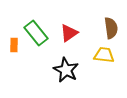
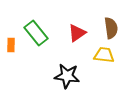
red triangle: moved 8 px right
orange rectangle: moved 3 px left
black star: moved 1 px right, 6 px down; rotated 20 degrees counterclockwise
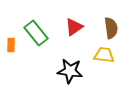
red triangle: moved 3 px left, 6 px up
black star: moved 3 px right, 5 px up
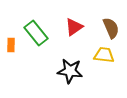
brown semicircle: rotated 15 degrees counterclockwise
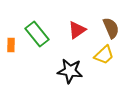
red triangle: moved 3 px right, 3 px down
green rectangle: moved 1 px right, 1 px down
yellow trapezoid: rotated 130 degrees clockwise
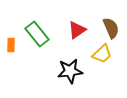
yellow trapezoid: moved 2 px left, 1 px up
black star: rotated 15 degrees counterclockwise
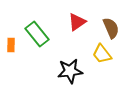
red triangle: moved 8 px up
yellow trapezoid: rotated 95 degrees clockwise
